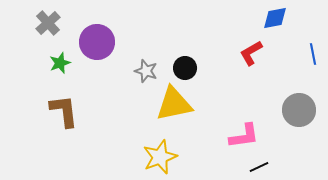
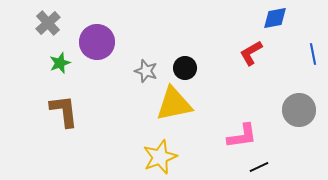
pink L-shape: moved 2 px left
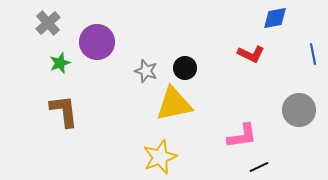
red L-shape: moved 1 px down; rotated 124 degrees counterclockwise
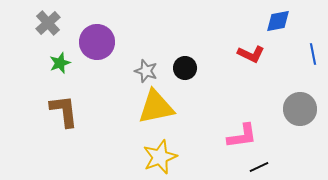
blue diamond: moved 3 px right, 3 px down
yellow triangle: moved 18 px left, 3 px down
gray circle: moved 1 px right, 1 px up
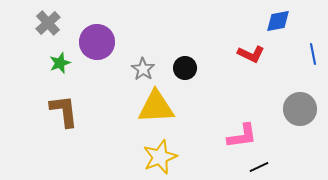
gray star: moved 3 px left, 2 px up; rotated 15 degrees clockwise
yellow triangle: rotated 9 degrees clockwise
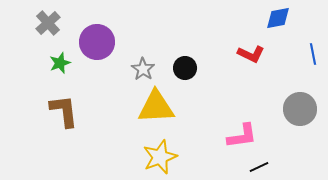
blue diamond: moved 3 px up
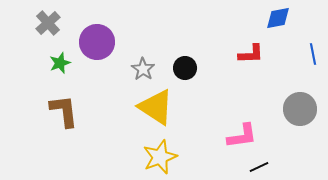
red L-shape: rotated 28 degrees counterclockwise
yellow triangle: rotated 36 degrees clockwise
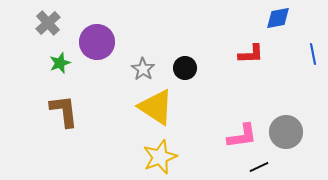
gray circle: moved 14 px left, 23 px down
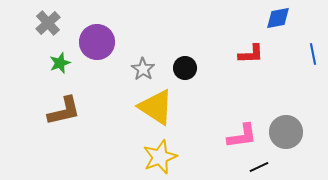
brown L-shape: rotated 84 degrees clockwise
